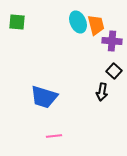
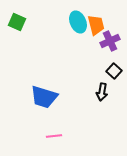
green square: rotated 18 degrees clockwise
purple cross: moved 2 px left; rotated 30 degrees counterclockwise
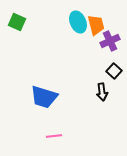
black arrow: rotated 18 degrees counterclockwise
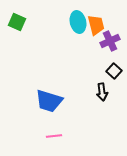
cyan ellipse: rotated 10 degrees clockwise
blue trapezoid: moved 5 px right, 4 px down
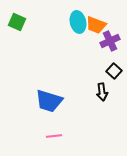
orange trapezoid: rotated 125 degrees clockwise
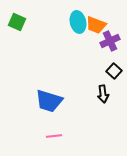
black arrow: moved 1 px right, 2 px down
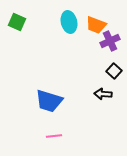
cyan ellipse: moved 9 px left
black arrow: rotated 102 degrees clockwise
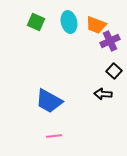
green square: moved 19 px right
blue trapezoid: rotated 12 degrees clockwise
